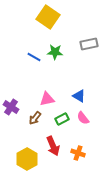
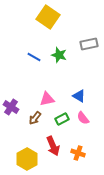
green star: moved 4 px right, 3 px down; rotated 14 degrees clockwise
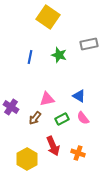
blue line: moved 4 px left; rotated 72 degrees clockwise
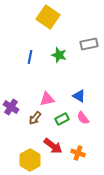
red arrow: rotated 30 degrees counterclockwise
yellow hexagon: moved 3 px right, 1 px down
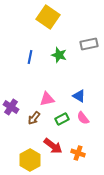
brown arrow: moved 1 px left
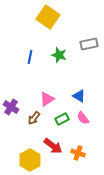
pink triangle: rotated 21 degrees counterclockwise
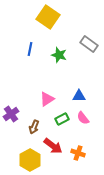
gray rectangle: rotated 48 degrees clockwise
blue line: moved 8 px up
blue triangle: rotated 32 degrees counterclockwise
purple cross: moved 7 px down; rotated 21 degrees clockwise
brown arrow: moved 9 px down; rotated 16 degrees counterclockwise
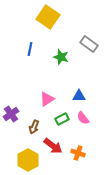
green star: moved 2 px right, 2 px down
yellow hexagon: moved 2 px left
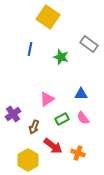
blue triangle: moved 2 px right, 2 px up
purple cross: moved 2 px right
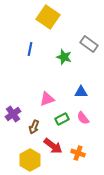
green star: moved 3 px right
blue triangle: moved 2 px up
pink triangle: rotated 14 degrees clockwise
yellow hexagon: moved 2 px right
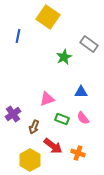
blue line: moved 12 px left, 13 px up
green star: rotated 28 degrees clockwise
green rectangle: rotated 48 degrees clockwise
